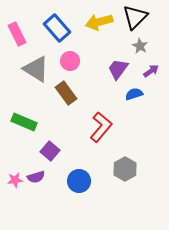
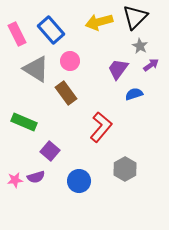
blue rectangle: moved 6 px left, 2 px down
purple arrow: moved 6 px up
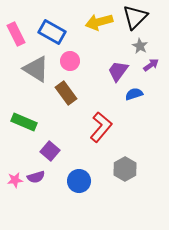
blue rectangle: moved 1 px right, 2 px down; rotated 20 degrees counterclockwise
pink rectangle: moved 1 px left
purple trapezoid: moved 2 px down
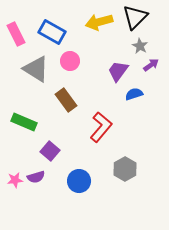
brown rectangle: moved 7 px down
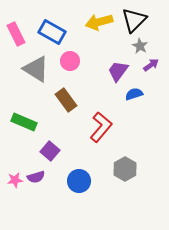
black triangle: moved 1 px left, 3 px down
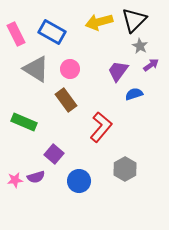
pink circle: moved 8 px down
purple square: moved 4 px right, 3 px down
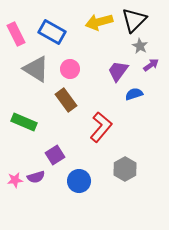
purple square: moved 1 px right, 1 px down; rotated 18 degrees clockwise
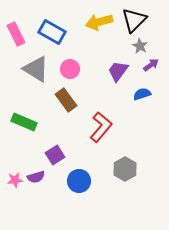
blue semicircle: moved 8 px right
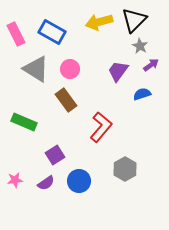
purple semicircle: moved 10 px right, 6 px down; rotated 18 degrees counterclockwise
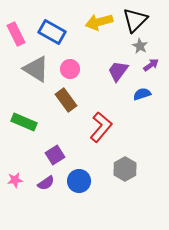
black triangle: moved 1 px right
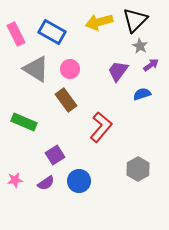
gray hexagon: moved 13 px right
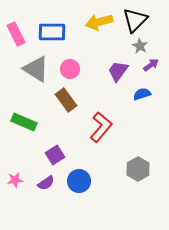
blue rectangle: rotated 28 degrees counterclockwise
